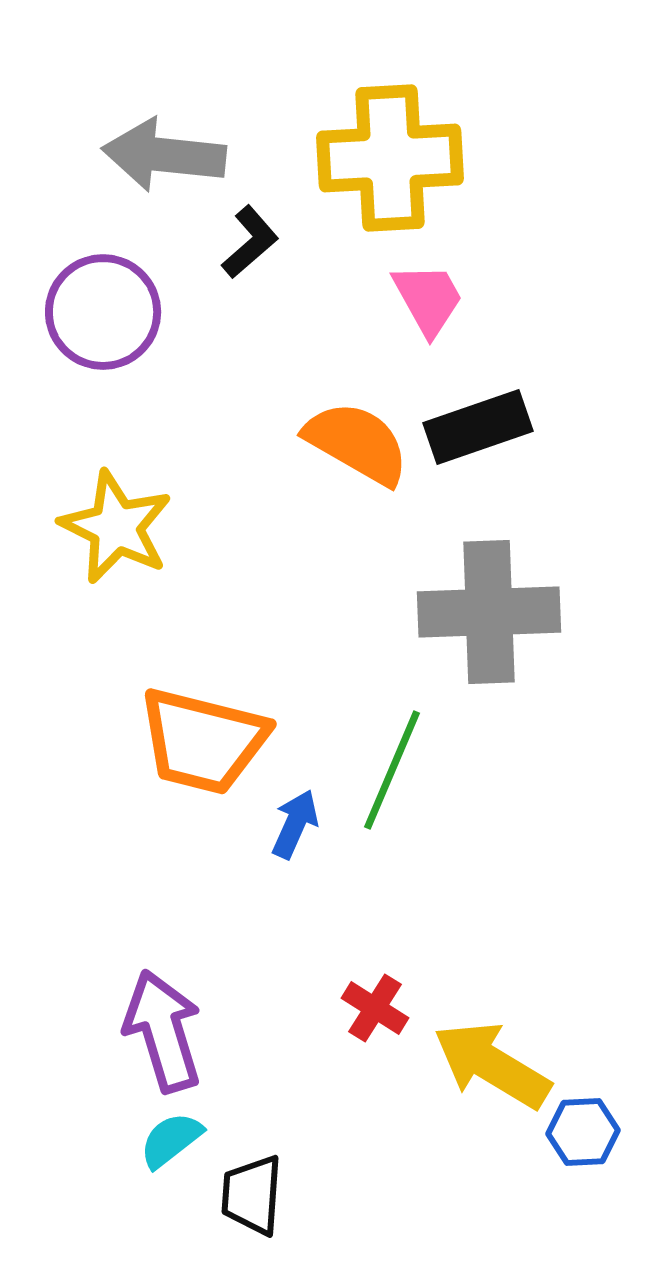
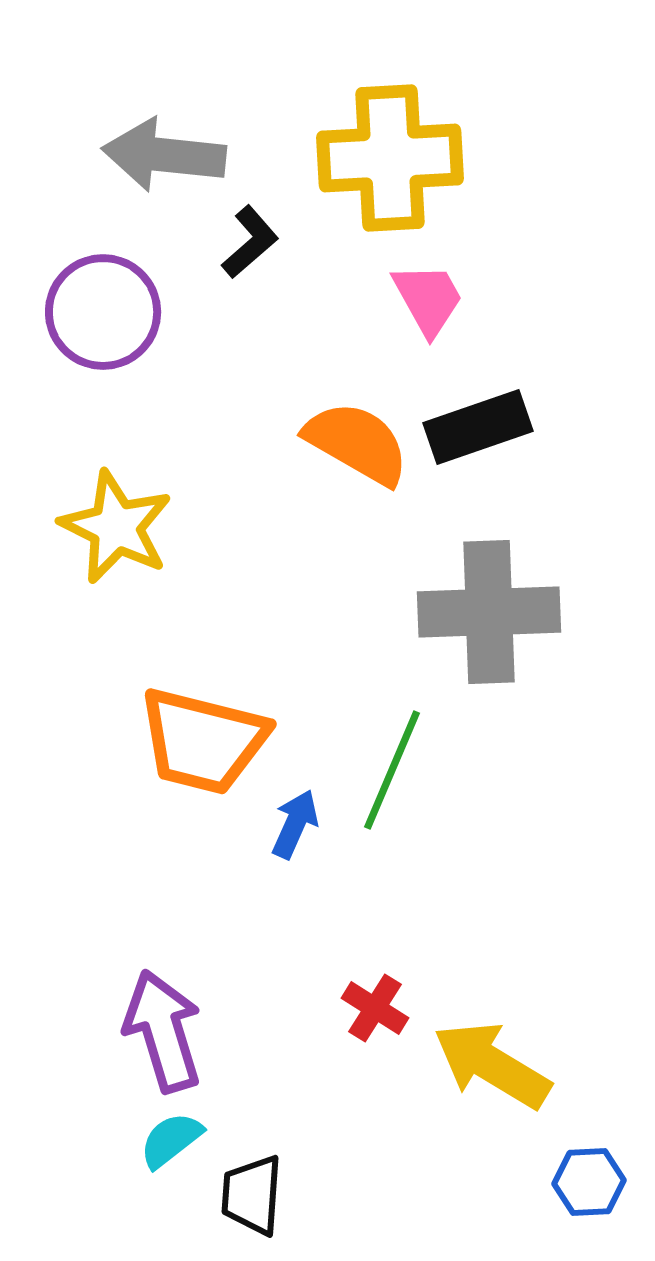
blue hexagon: moved 6 px right, 50 px down
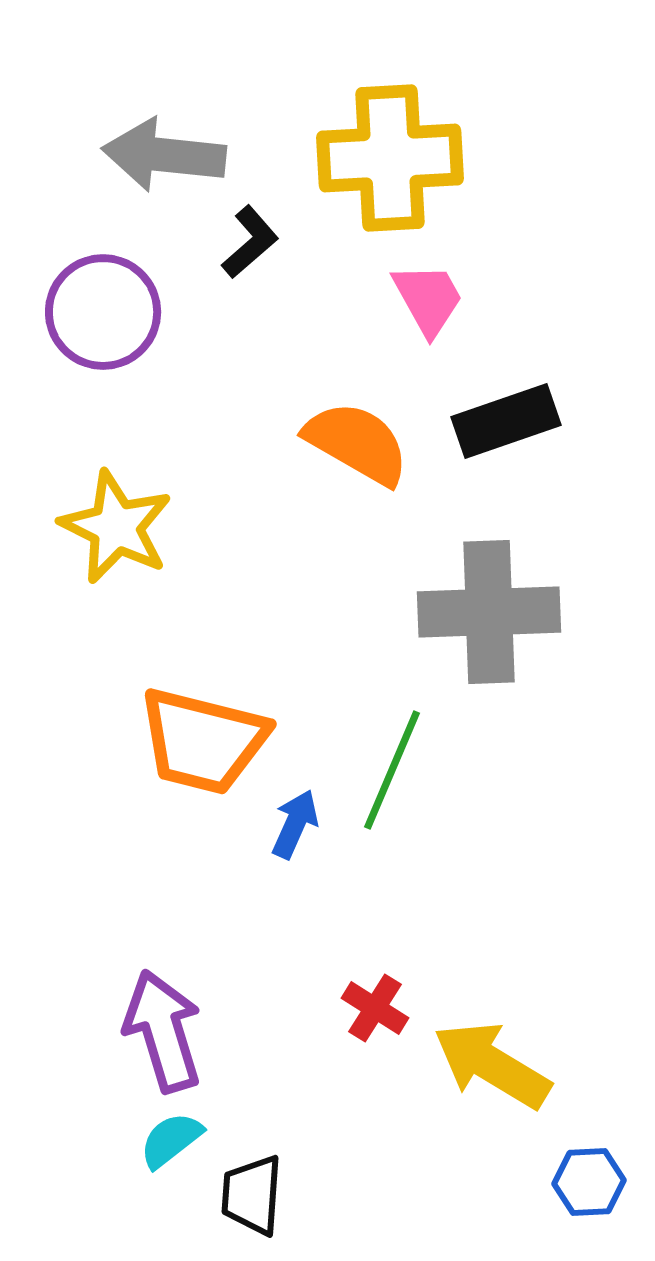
black rectangle: moved 28 px right, 6 px up
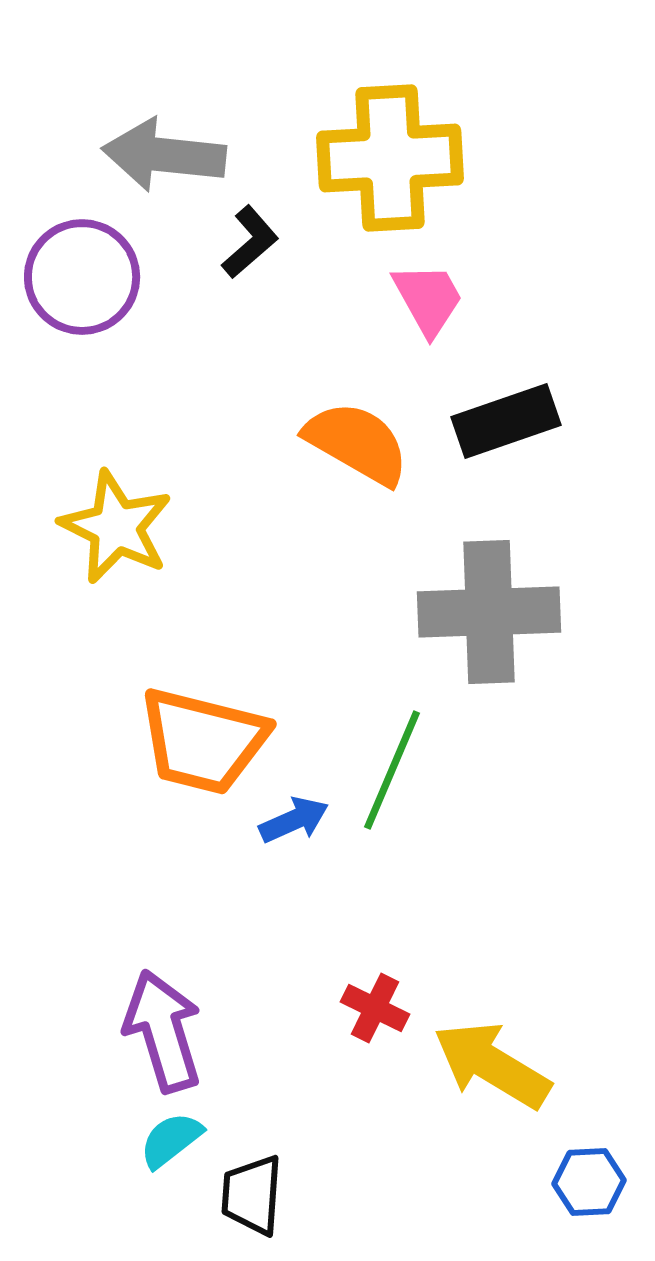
purple circle: moved 21 px left, 35 px up
blue arrow: moved 1 px left, 4 px up; rotated 42 degrees clockwise
red cross: rotated 6 degrees counterclockwise
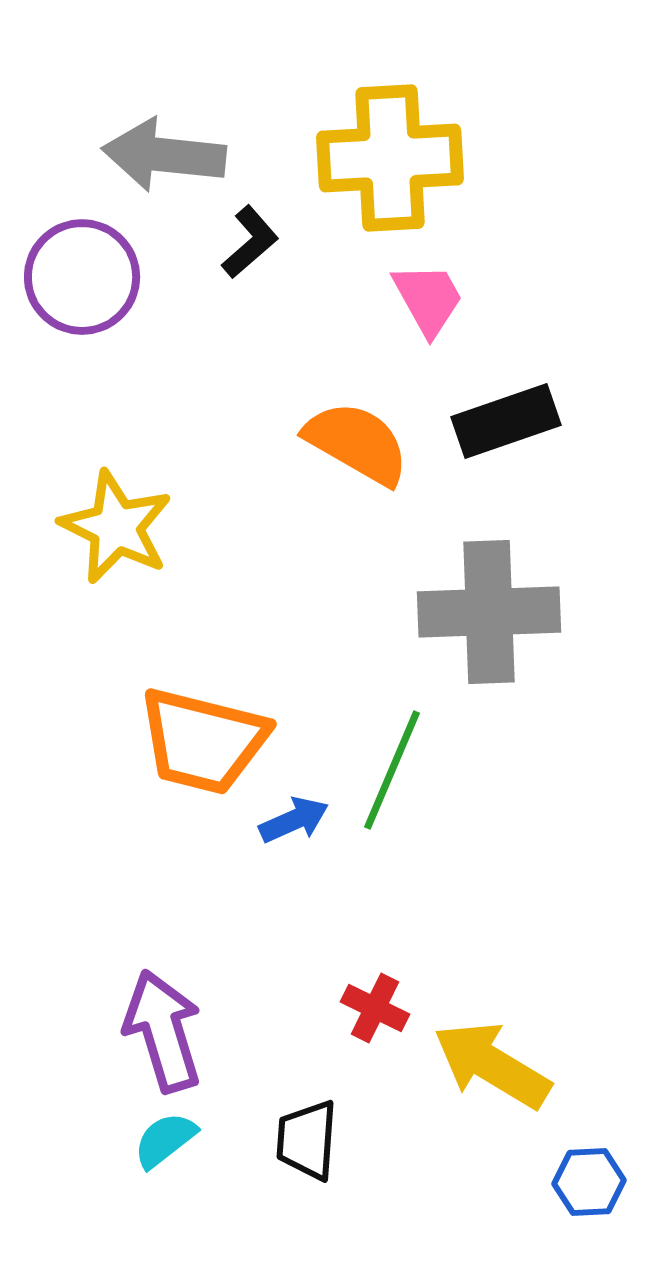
cyan semicircle: moved 6 px left
black trapezoid: moved 55 px right, 55 px up
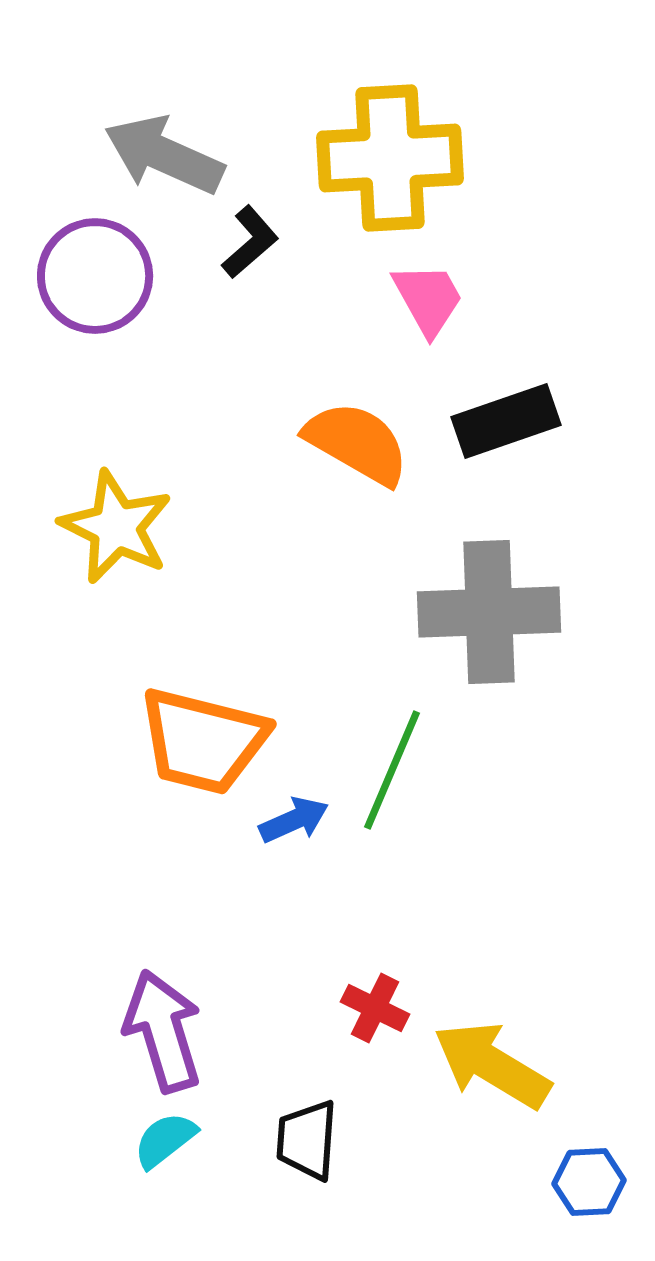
gray arrow: rotated 18 degrees clockwise
purple circle: moved 13 px right, 1 px up
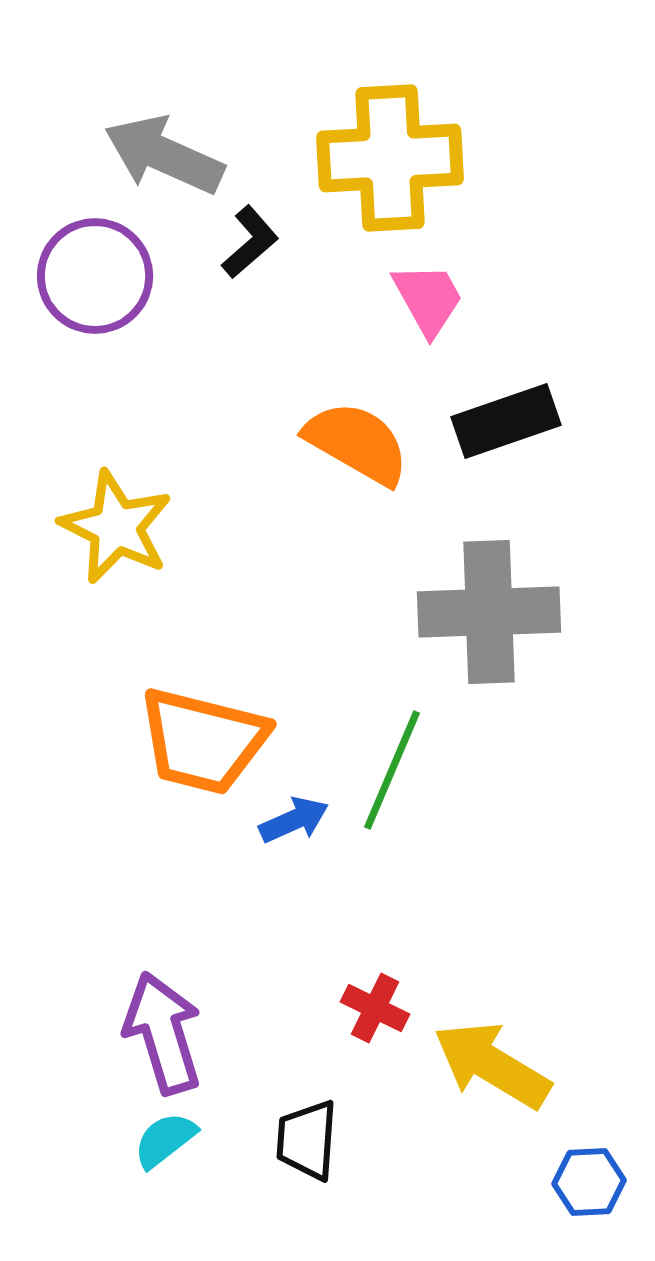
purple arrow: moved 2 px down
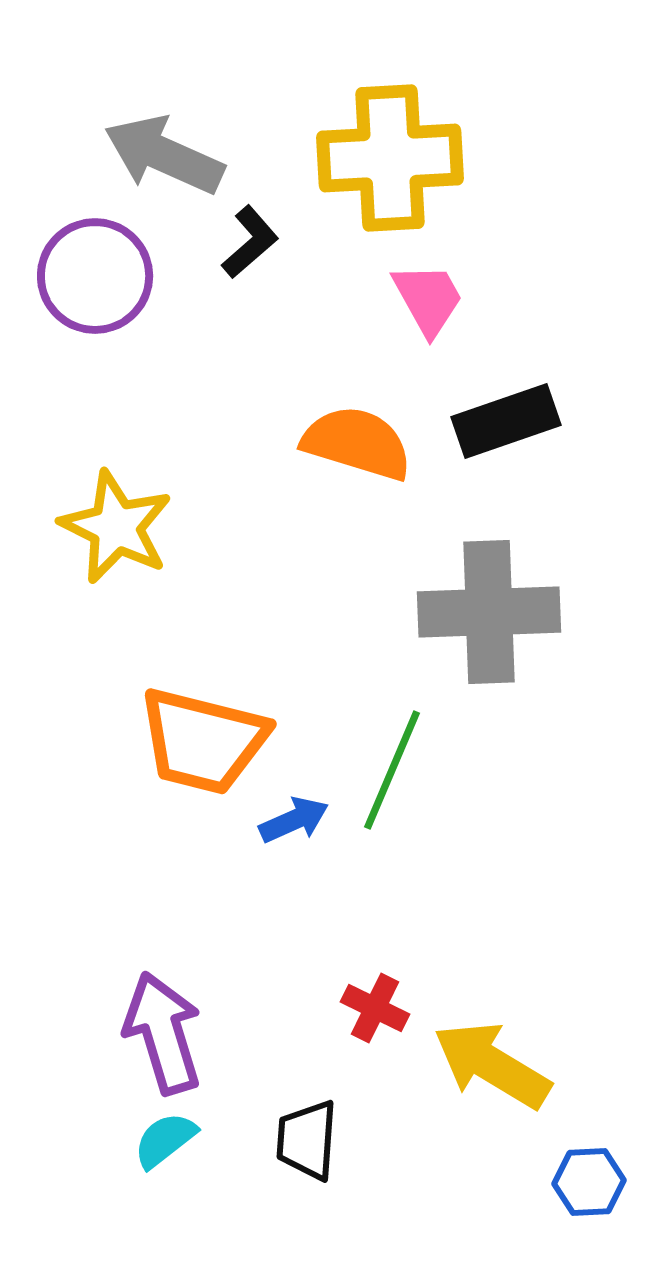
orange semicircle: rotated 13 degrees counterclockwise
